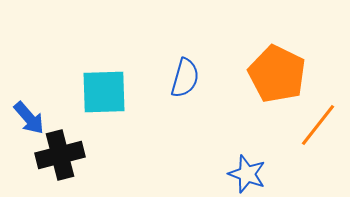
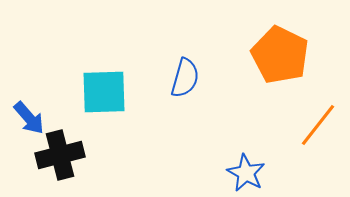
orange pentagon: moved 3 px right, 19 px up
blue star: moved 1 px left, 1 px up; rotated 9 degrees clockwise
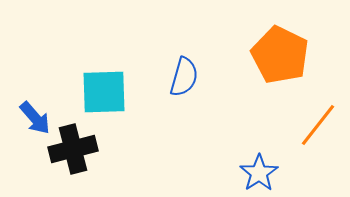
blue semicircle: moved 1 px left, 1 px up
blue arrow: moved 6 px right
black cross: moved 13 px right, 6 px up
blue star: moved 13 px right; rotated 9 degrees clockwise
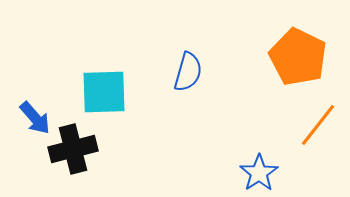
orange pentagon: moved 18 px right, 2 px down
blue semicircle: moved 4 px right, 5 px up
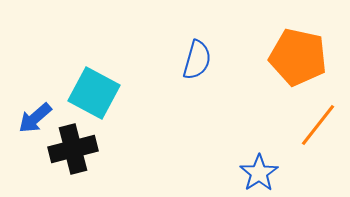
orange pentagon: rotated 14 degrees counterclockwise
blue semicircle: moved 9 px right, 12 px up
cyan square: moved 10 px left, 1 px down; rotated 30 degrees clockwise
blue arrow: rotated 90 degrees clockwise
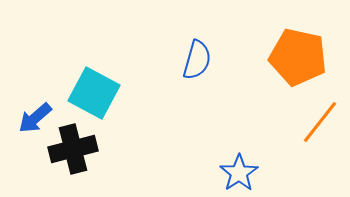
orange line: moved 2 px right, 3 px up
blue star: moved 20 px left
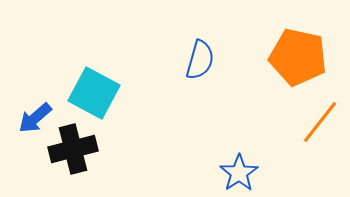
blue semicircle: moved 3 px right
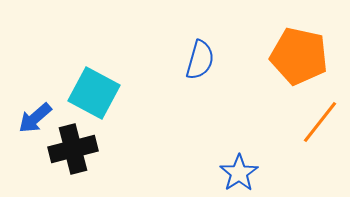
orange pentagon: moved 1 px right, 1 px up
